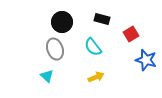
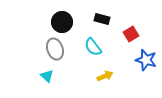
yellow arrow: moved 9 px right, 1 px up
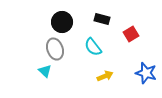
blue star: moved 13 px down
cyan triangle: moved 2 px left, 5 px up
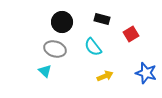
gray ellipse: rotated 55 degrees counterclockwise
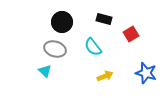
black rectangle: moved 2 px right
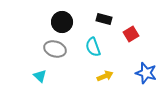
cyan semicircle: rotated 18 degrees clockwise
cyan triangle: moved 5 px left, 5 px down
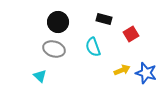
black circle: moved 4 px left
gray ellipse: moved 1 px left
yellow arrow: moved 17 px right, 6 px up
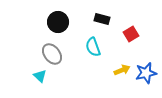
black rectangle: moved 2 px left
gray ellipse: moved 2 px left, 5 px down; rotated 35 degrees clockwise
blue star: rotated 30 degrees counterclockwise
